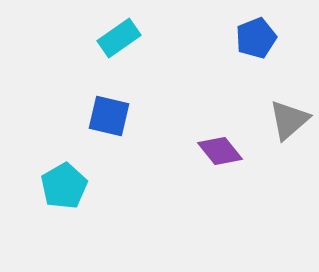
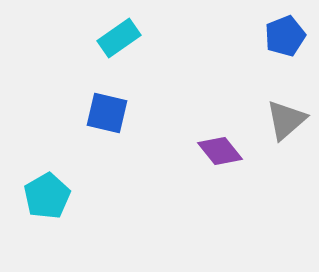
blue pentagon: moved 29 px right, 2 px up
blue square: moved 2 px left, 3 px up
gray triangle: moved 3 px left
cyan pentagon: moved 17 px left, 10 px down
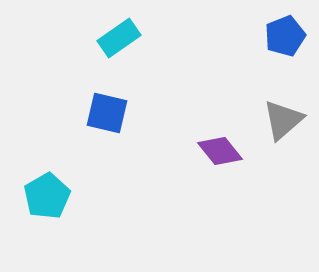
gray triangle: moved 3 px left
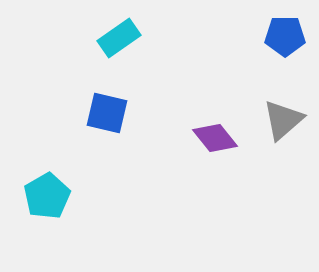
blue pentagon: rotated 21 degrees clockwise
purple diamond: moved 5 px left, 13 px up
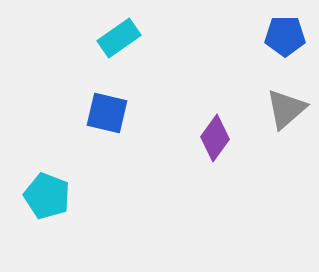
gray triangle: moved 3 px right, 11 px up
purple diamond: rotated 75 degrees clockwise
cyan pentagon: rotated 21 degrees counterclockwise
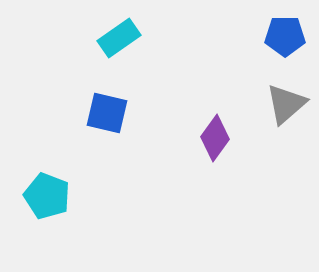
gray triangle: moved 5 px up
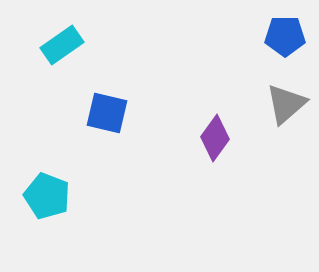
cyan rectangle: moved 57 px left, 7 px down
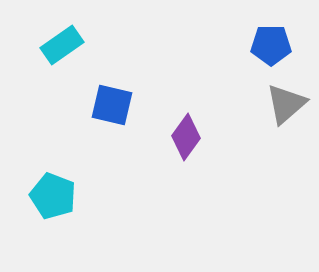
blue pentagon: moved 14 px left, 9 px down
blue square: moved 5 px right, 8 px up
purple diamond: moved 29 px left, 1 px up
cyan pentagon: moved 6 px right
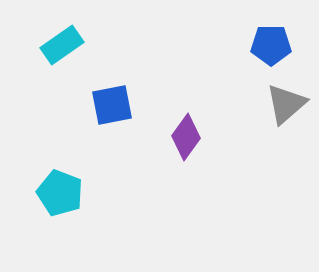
blue square: rotated 24 degrees counterclockwise
cyan pentagon: moved 7 px right, 3 px up
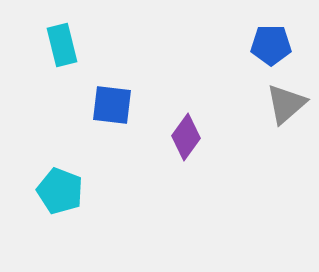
cyan rectangle: rotated 69 degrees counterclockwise
blue square: rotated 18 degrees clockwise
cyan pentagon: moved 2 px up
